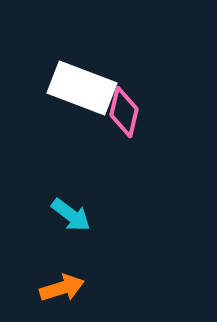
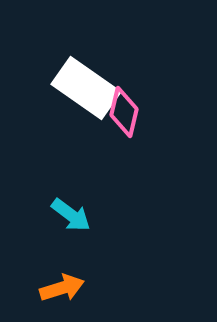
white rectangle: moved 4 px right; rotated 14 degrees clockwise
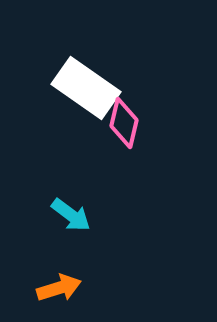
pink diamond: moved 11 px down
orange arrow: moved 3 px left
